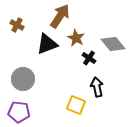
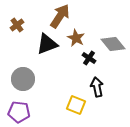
brown cross: rotated 24 degrees clockwise
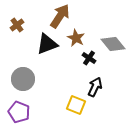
black arrow: moved 2 px left; rotated 36 degrees clockwise
purple pentagon: rotated 15 degrees clockwise
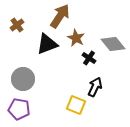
purple pentagon: moved 3 px up; rotated 10 degrees counterclockwise
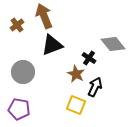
brown arrow: moved 16 px left; rotated 55 degrees counterclockwise
brown star: moved 36 px down
black triangle: moved 5 px right, 1 px down
gray circle: moved 7 px up
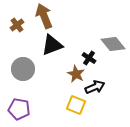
gray circle: moved 3 px up
black arrow: rotated 42 degrees clockwise
